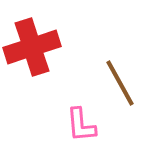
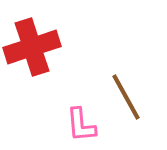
brown line: moved 6 px right, 14 px down
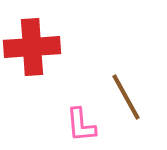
red cross: rotated 14 degrees clockwise
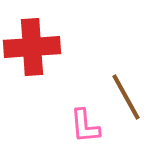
pink L-shape: moved 4 px right, 1 px down
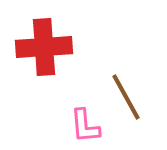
red cross: moved 12 px right
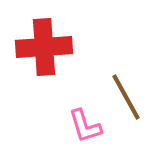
pink L-shape: rotated 12 degrees counterclockwise
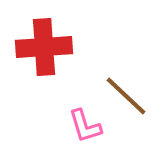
brown line: moved 1 px up; rotated 18 degrees counterclockwise
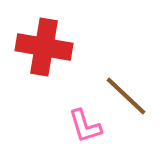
red cross: rotated 14 degrees clockwise
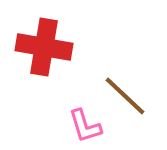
brown line: moved 1 px left
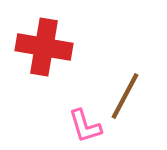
brown line: rotated 75 degrees clockwise
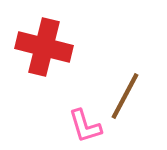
red cross: rotated 4 degrees clockwise
